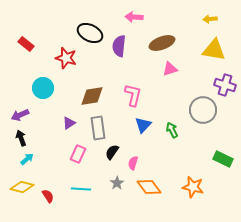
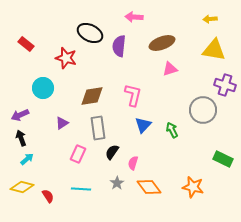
purple triangle: moved 7 px left
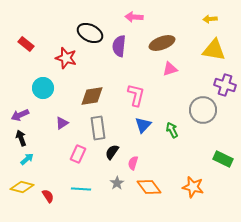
pink L-shape: moved 3 px right
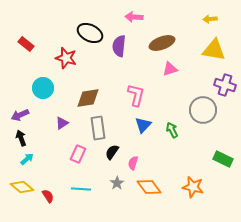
brown diamond: moved 4 px left, 2 px down
yellow diamond: rotated 25 degrees clockwise
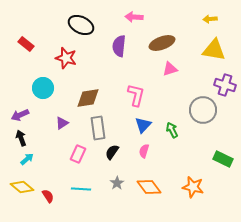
black ellipse: moved 9 px left, 8 px up
pink semicircle: moved 11 px right, 12 px up
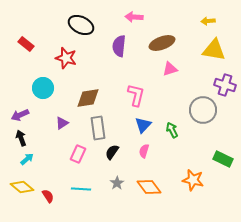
yellow arrow: moved 2 px left, 2 px down
orange star: moved 7 px up
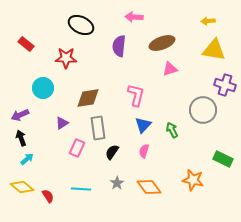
red star: rotated 15 degrees counterclockwise
pink rectangle: moved 1 px left, 6 px up
